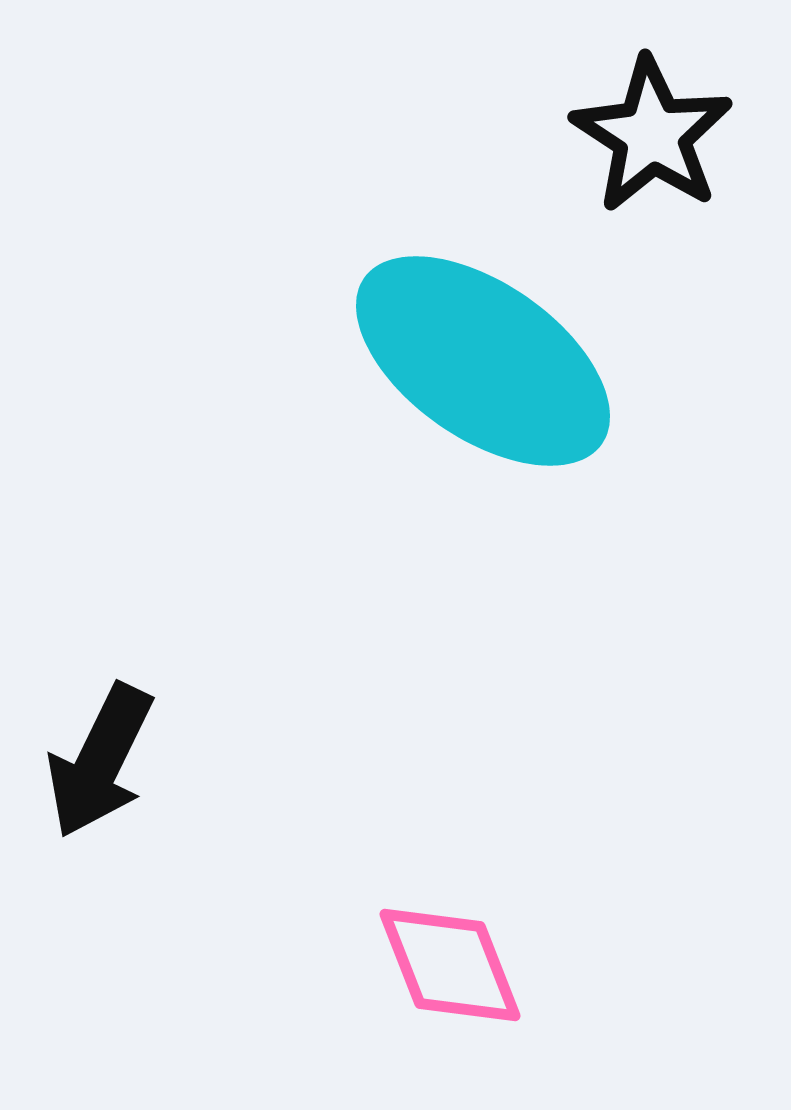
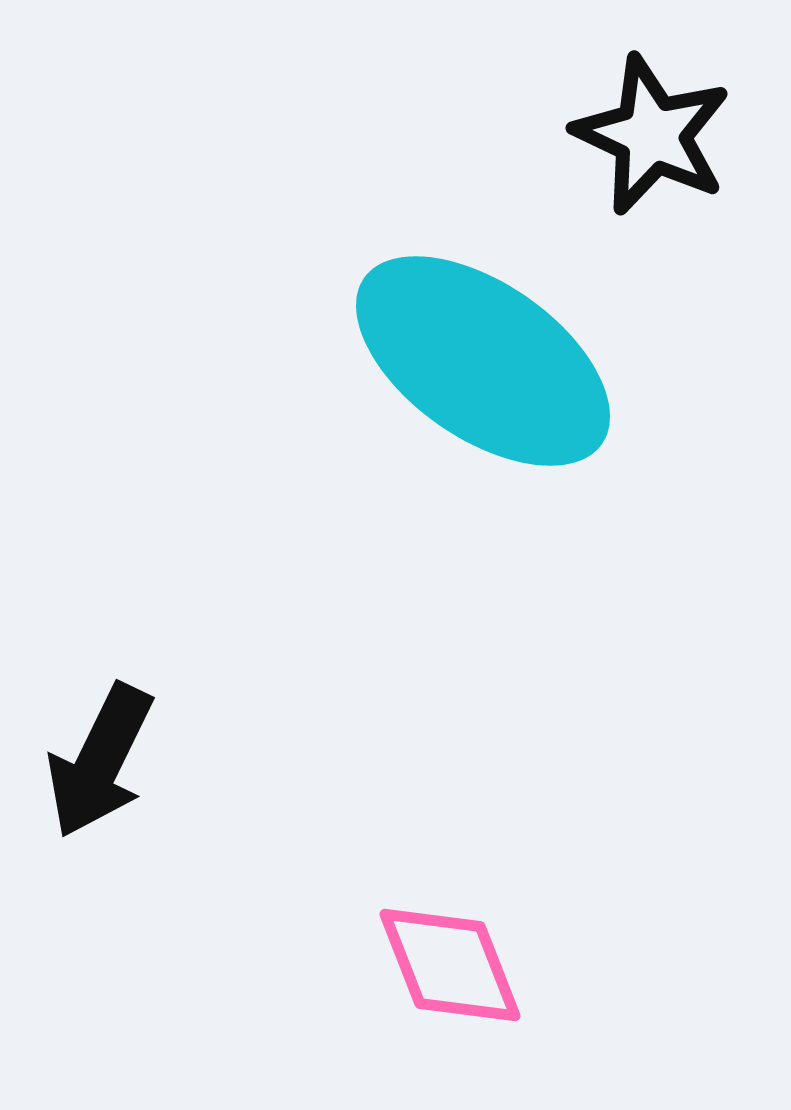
black star: rotated 8 degrees counterclockwise
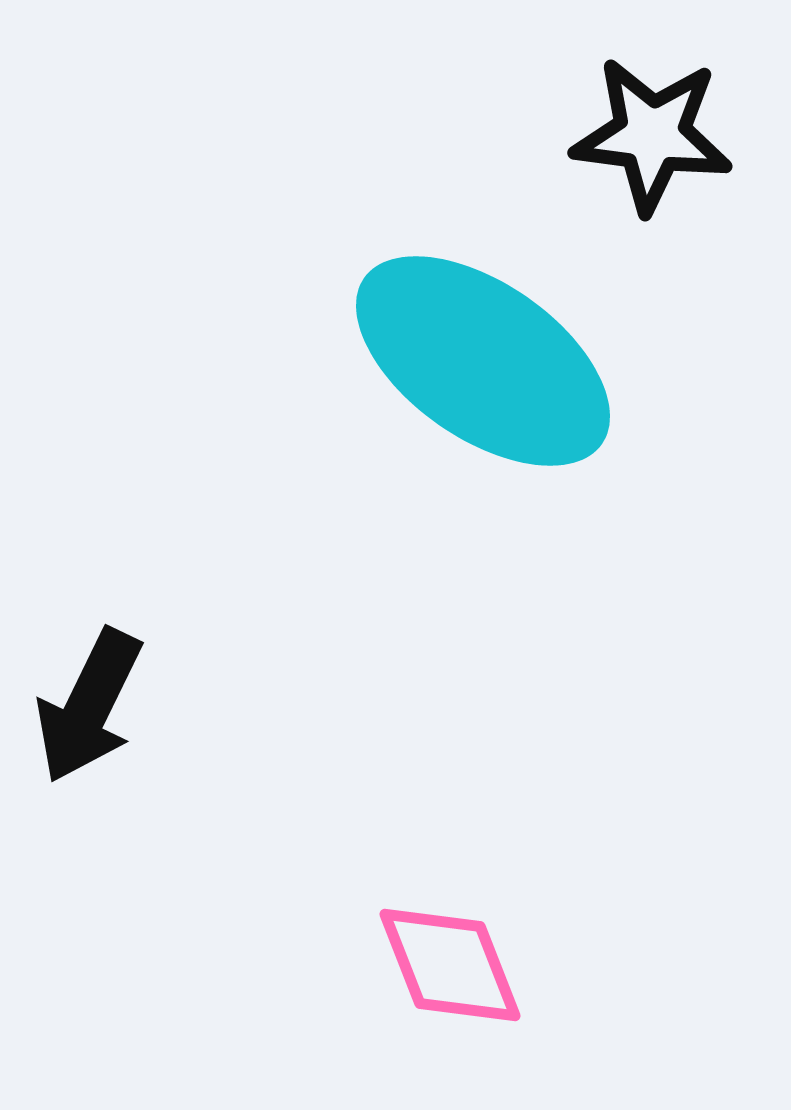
black star: rotated 18 degrees counterclockwise
black arrow: moved 11 px left, 55 px up
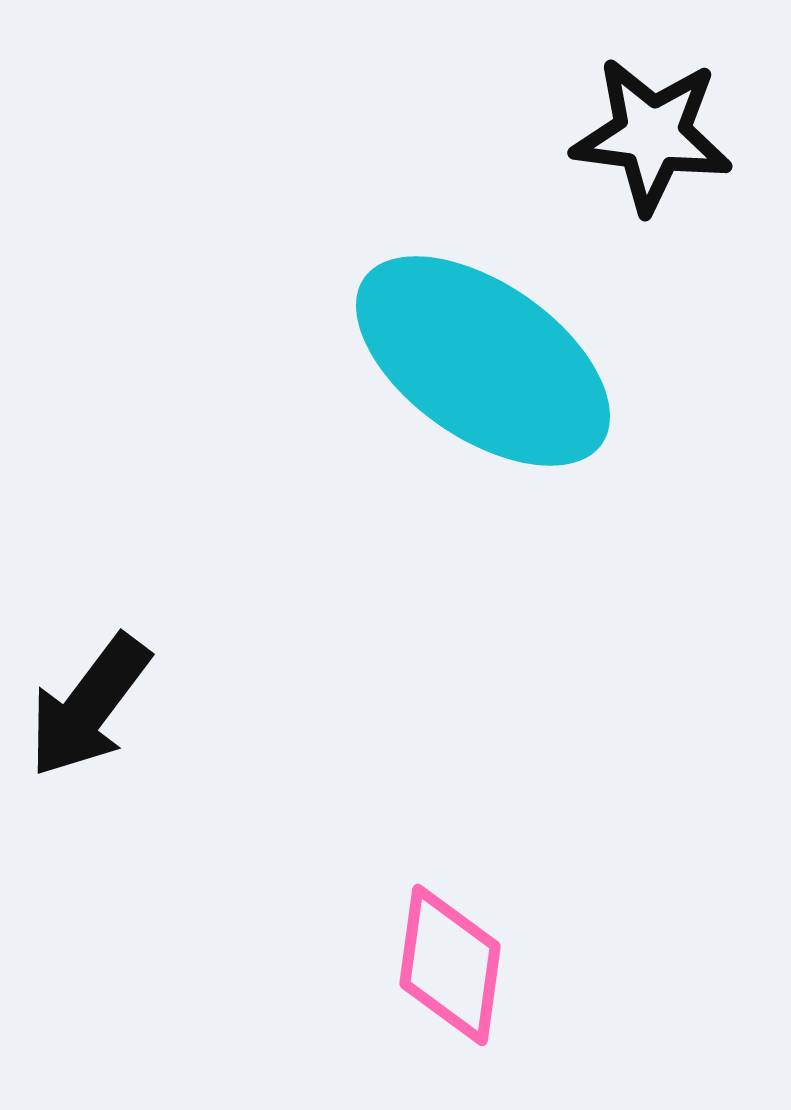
black arrow: rotated 11 degrees clockwise
pink diamond: rotated 29 degrees clockwise
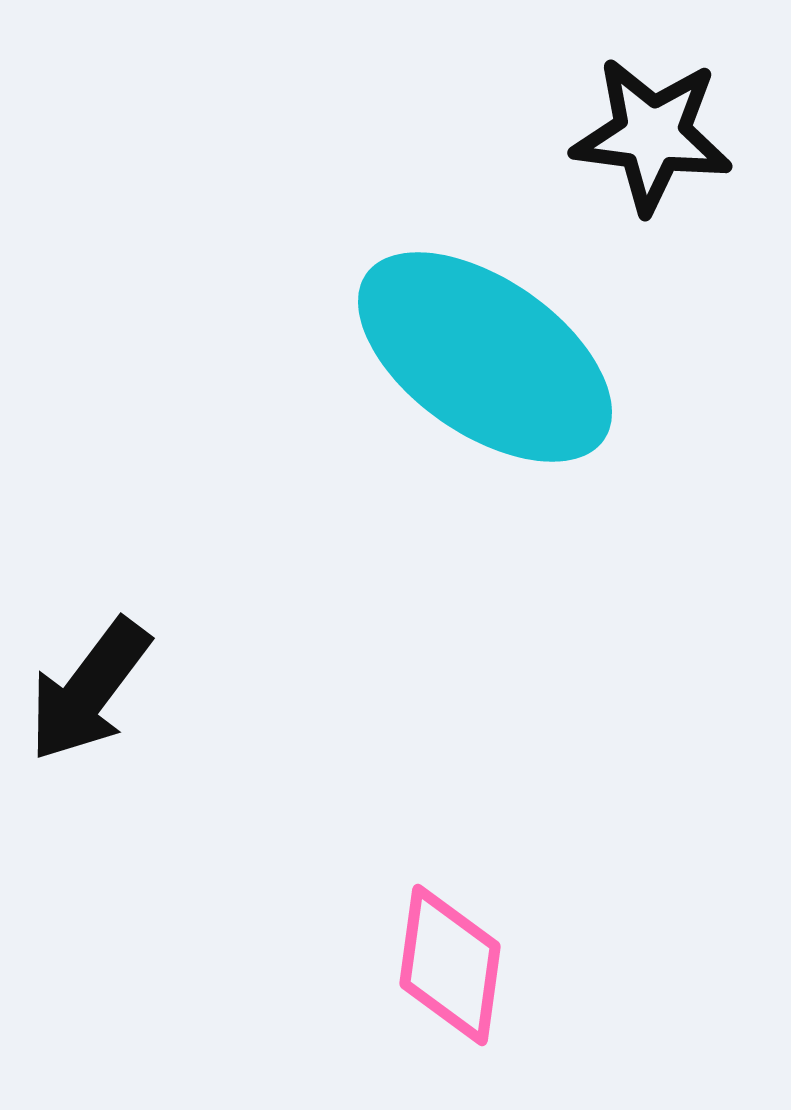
cyan ellipse: moved 2 px right, 4 px up
black arrow: moved 16 px up
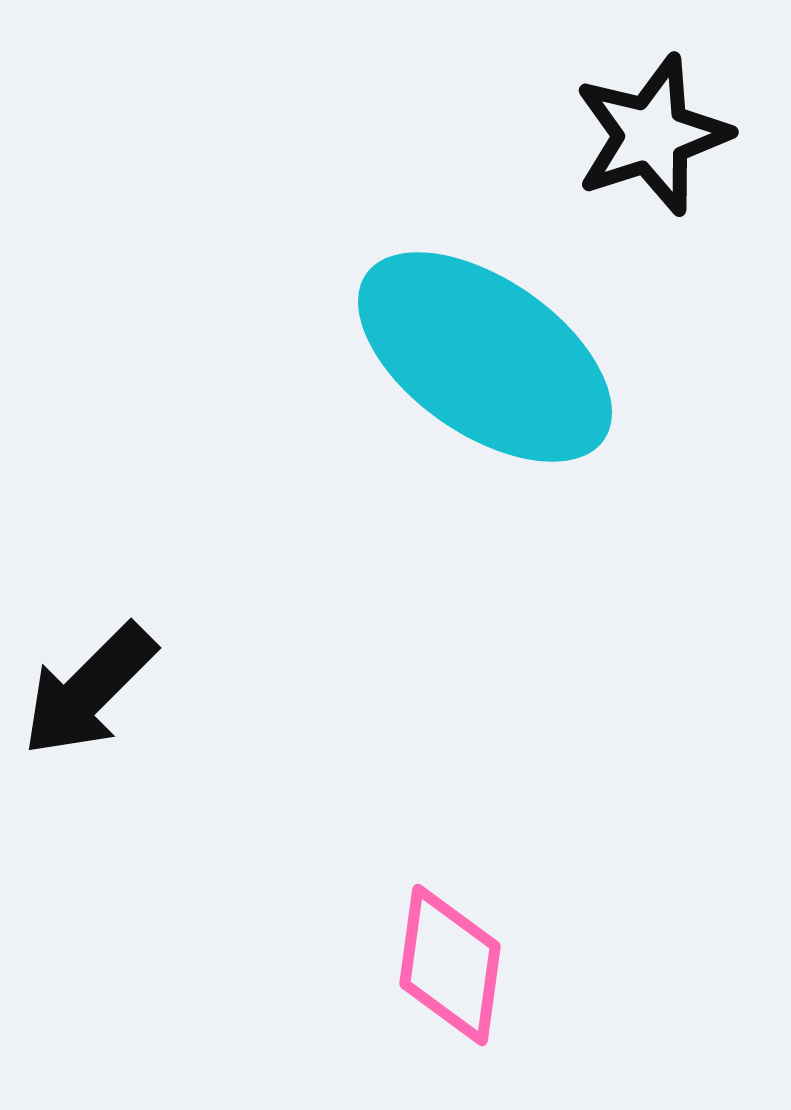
black star: rotated 25 degrees counterclockwise
black arrow: rotated 8 degrees clockwise
